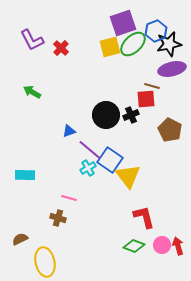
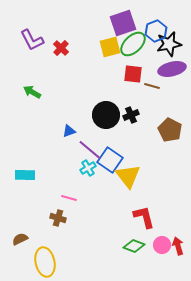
red square: moved 13 px left, 25 px up; rotated 12 degrees clockwise
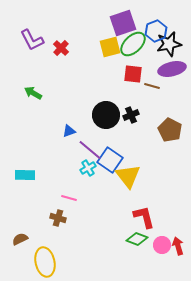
green arrow: moved 1 px right, 1 px down
green diamond: moved 3 px right, 7 px up
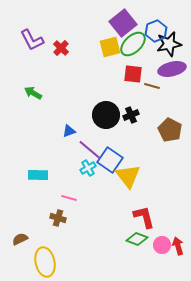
purple square: rotated 20 degrees counterclockwise
cyan rectangle: moved 13 px right
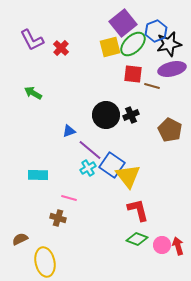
blue square: moved 2 px right, 5 px down
red L-shape: moved 6 px left, 7 px up
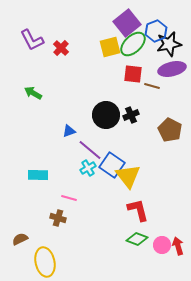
purple square: moved 4 px right
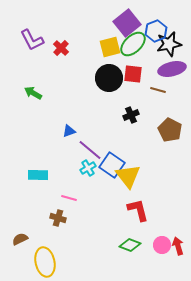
brown line: moved 6 px right, 4 px down
black circle: moved 3 px right, 37 px up
green diamond: moved 7 px left, 6 px down
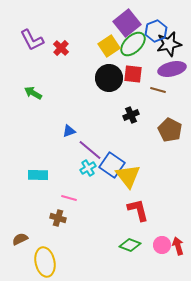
yellow square: moved 1 px left, 1 px up; rotated 20 degrees counterclockwise
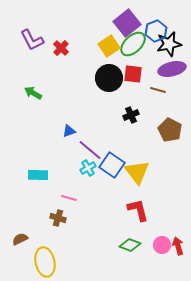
yellow triangle: moved 9 px right, 4 px up
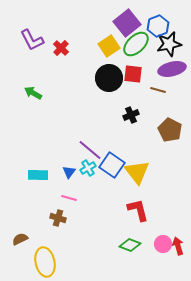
blue hexagon: moved 2 px right, 5 px up
green ellipse: moved 3 px right
blue triangle: moved 41 px down; rotated 32 degrees counterclockwise
pink circle: moved 1 px right, 1 px up
